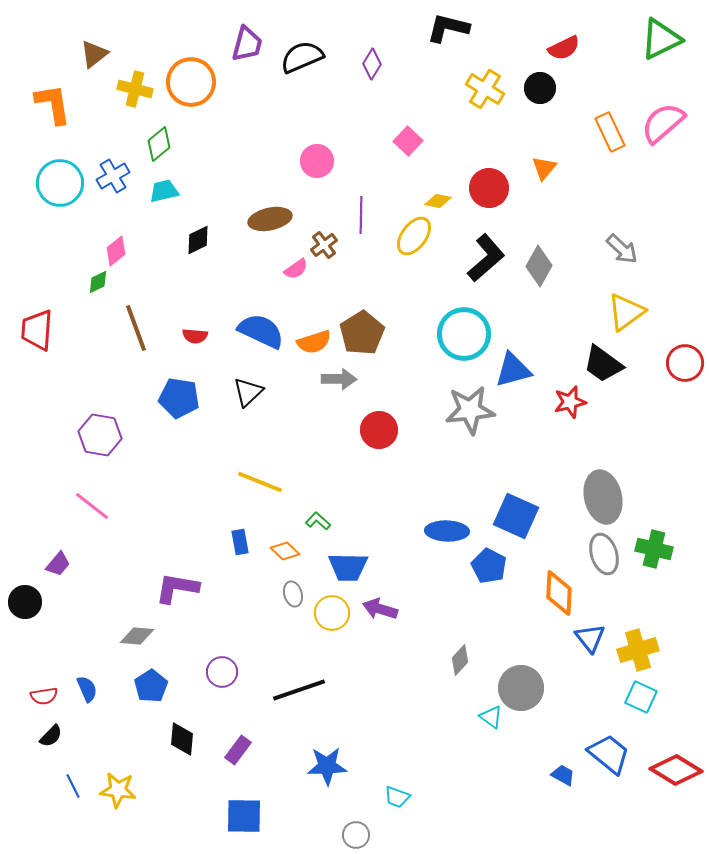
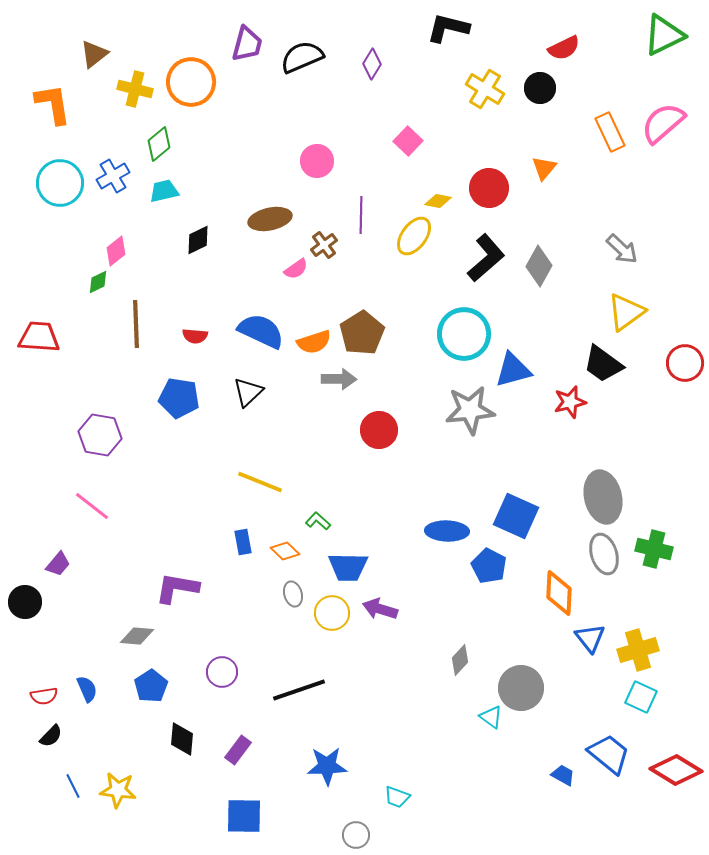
green triangle at (661, 39): moved 3 px right, 4 px up
brown line at (136, 328): moved 4 px up; rotated 18 degrees clockwise
red trapezoid at (37, 330): moved 2 px right, 7 px down; rotated 90 degrees clockwise
blue rectangle at (240, 542): moved 3 px right
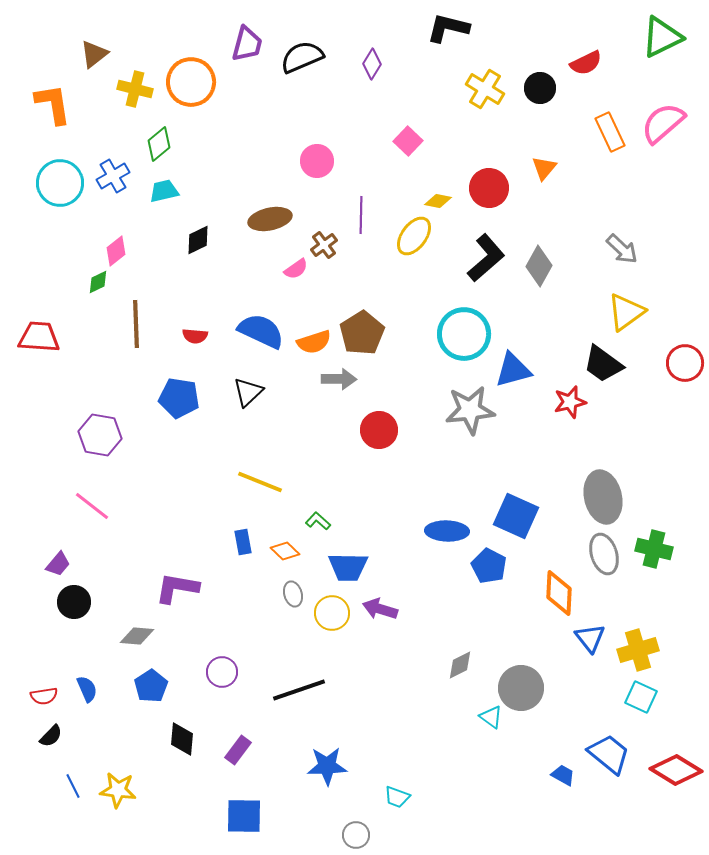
green triangle at (664, 35): moved 2 px left, 2 px down
red semicircle at (564, 48): moved 22 px right, 15 px down
black circle at (25, 602): moved 49 px right
gray diamond at (460, 660): moved 5 px down; rotated 20 degrees clockwise
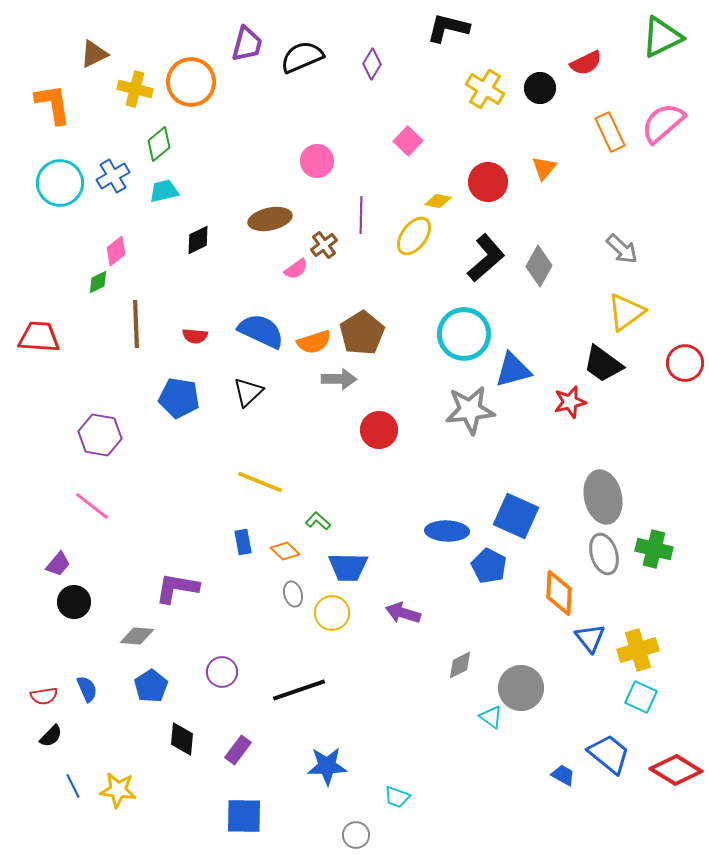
brown triangle at (94, 54): rotated 12 degrees clockwise
red circle at (489, 188): moved 1 px left, 6 px up
purple arrow at (380, 609): moved 23 px right, 4 px down
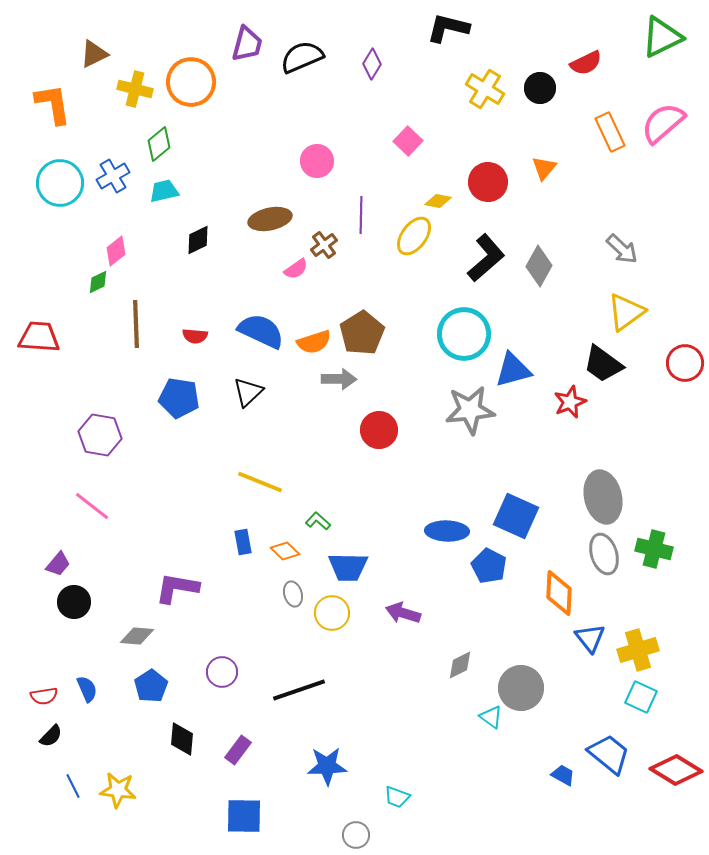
red star at (570, 402): rotated 8 degrees counterclockwise
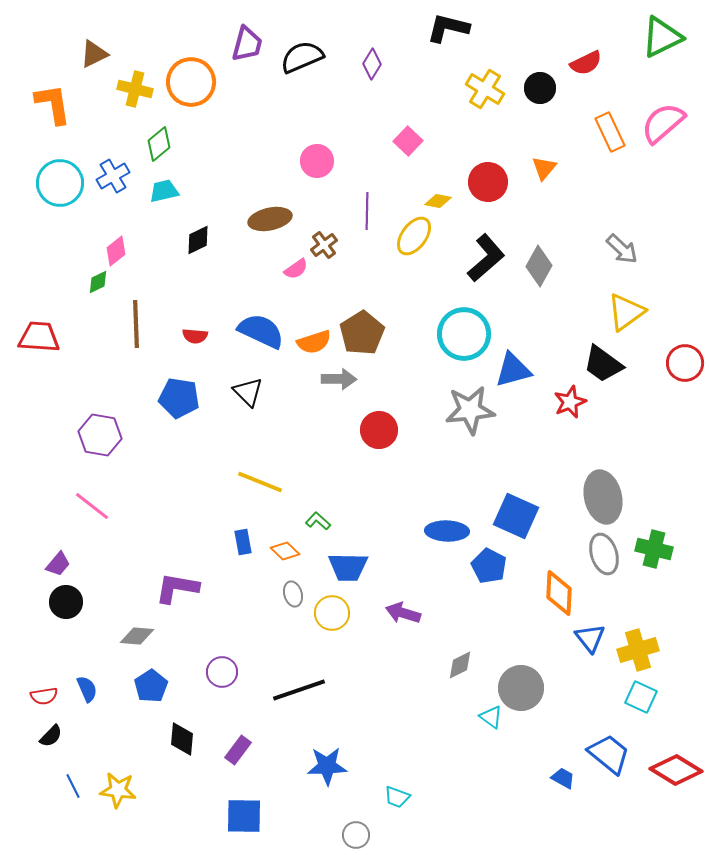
purple line at (361, 215): moved 6 px right, 4 px up
black triangle at (248, 392): rotated 32 degrees counterclockwise
black circle at (74, 602): moved 8 px left
blue trapezoid at (563, 775): moved 3 px down
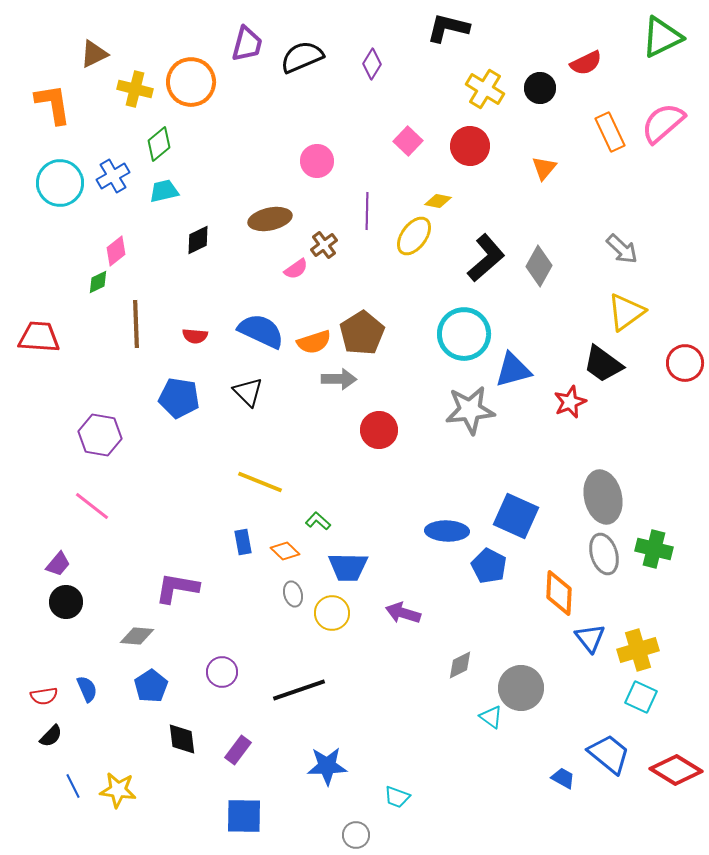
red circle at (488, 182): moved 18 px left, 36 px up
black diamond at (182, 739): rotated 12 degrees counterclockwise
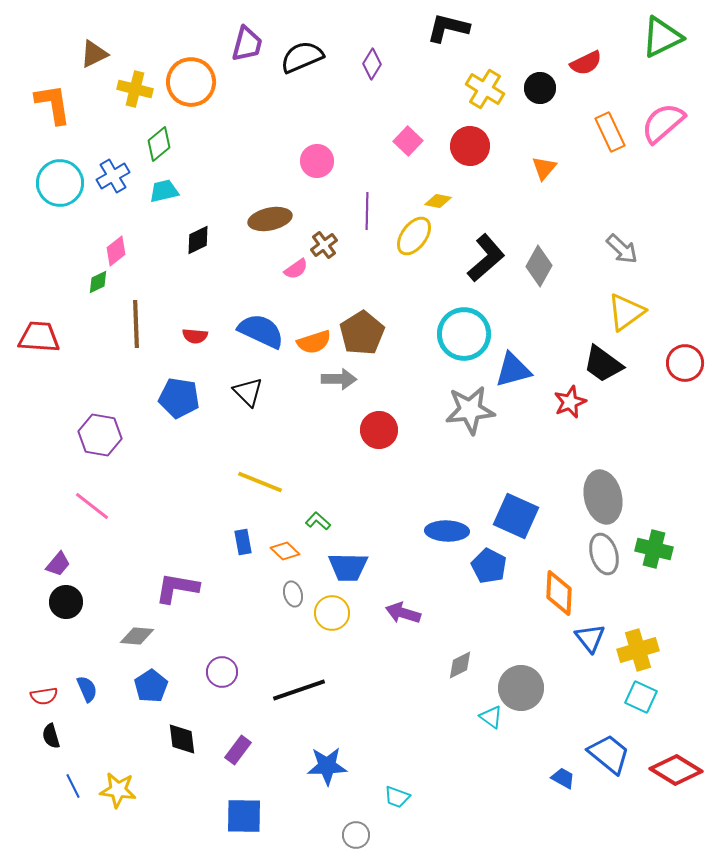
black semicircle at (51, 736): rotated 120 degrees clockwise
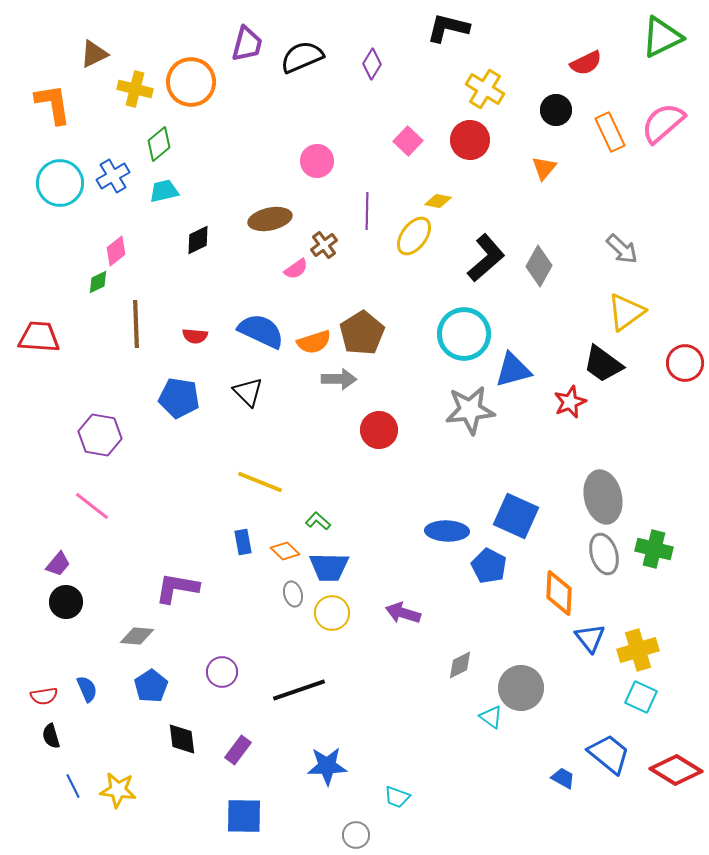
black circle at (540, 88): moved 16 px right, 22 px down
red circle at (470, 146): moved 6 px up
blue trapezoid at (348, 567): moved 19 px left
